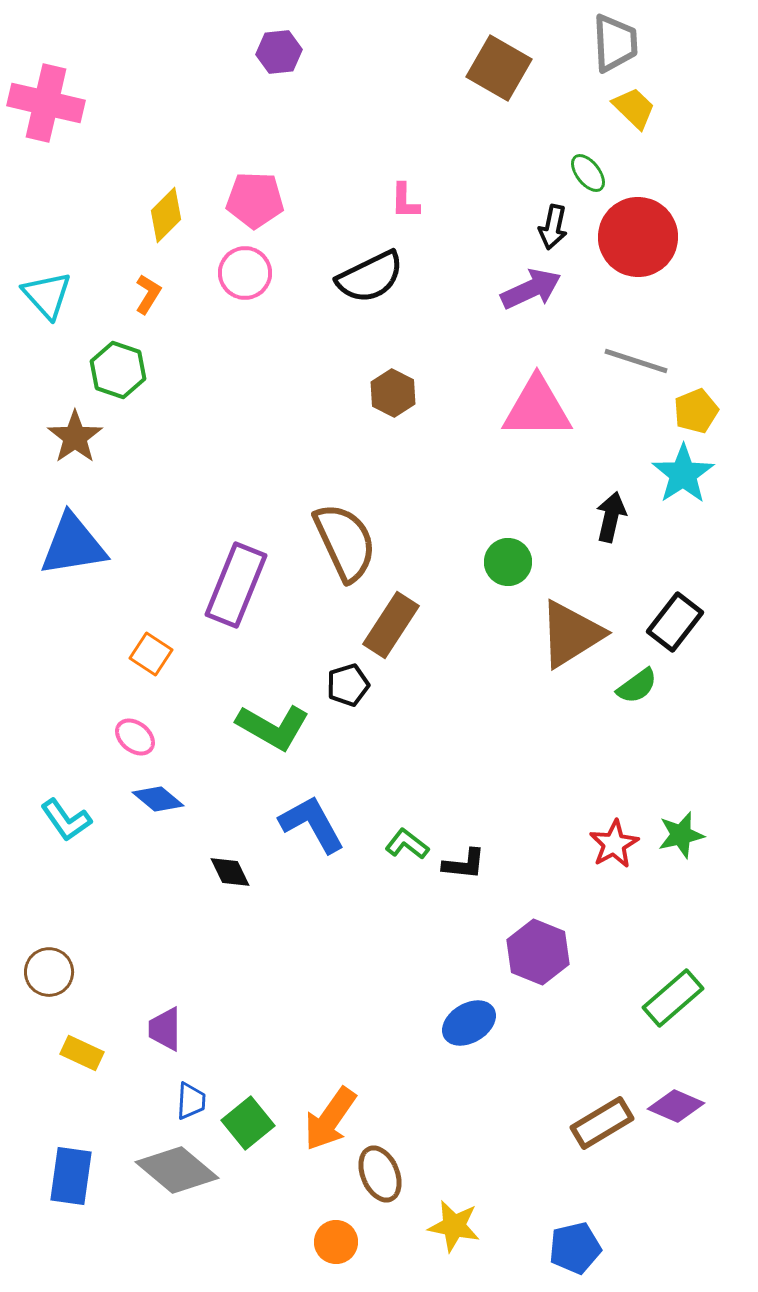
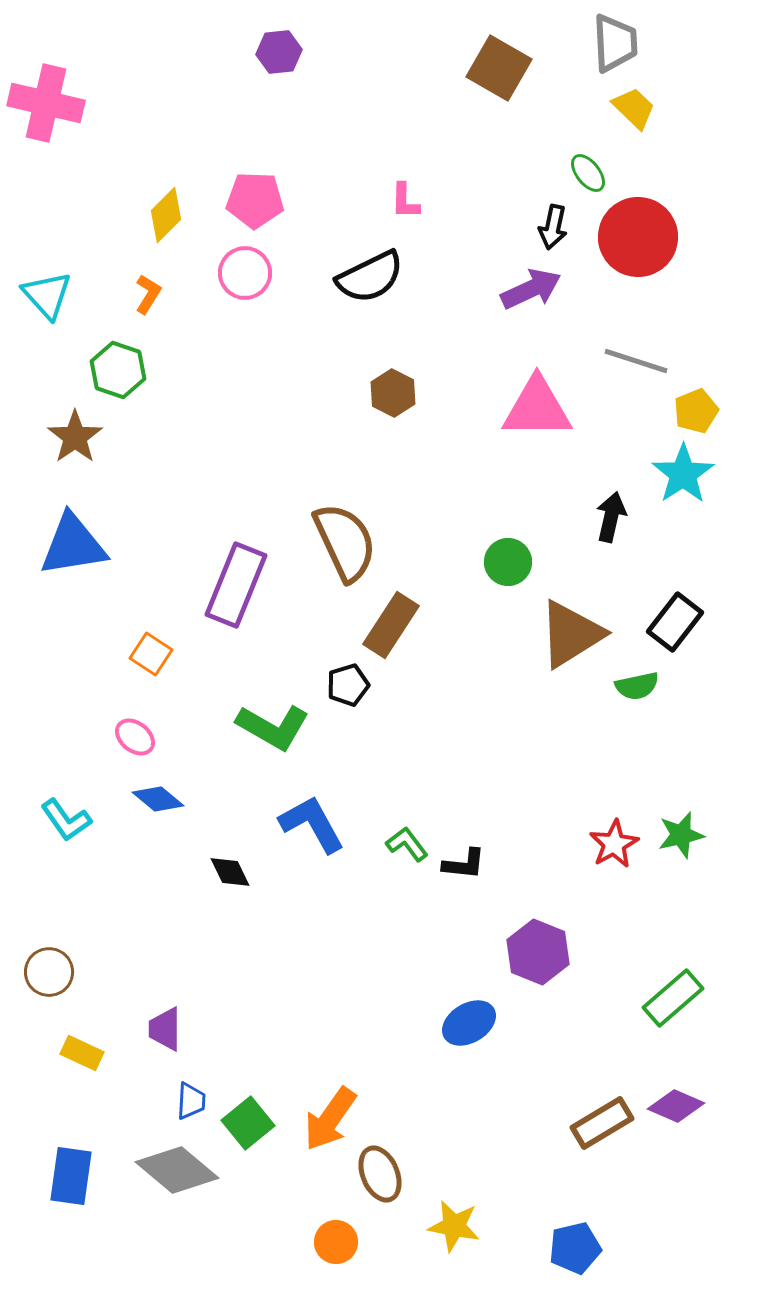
green semicircle at (637, 686): rotated 24 degrees clockwise
green L-shape at (407, 844): rotated 15 degrees clockwise
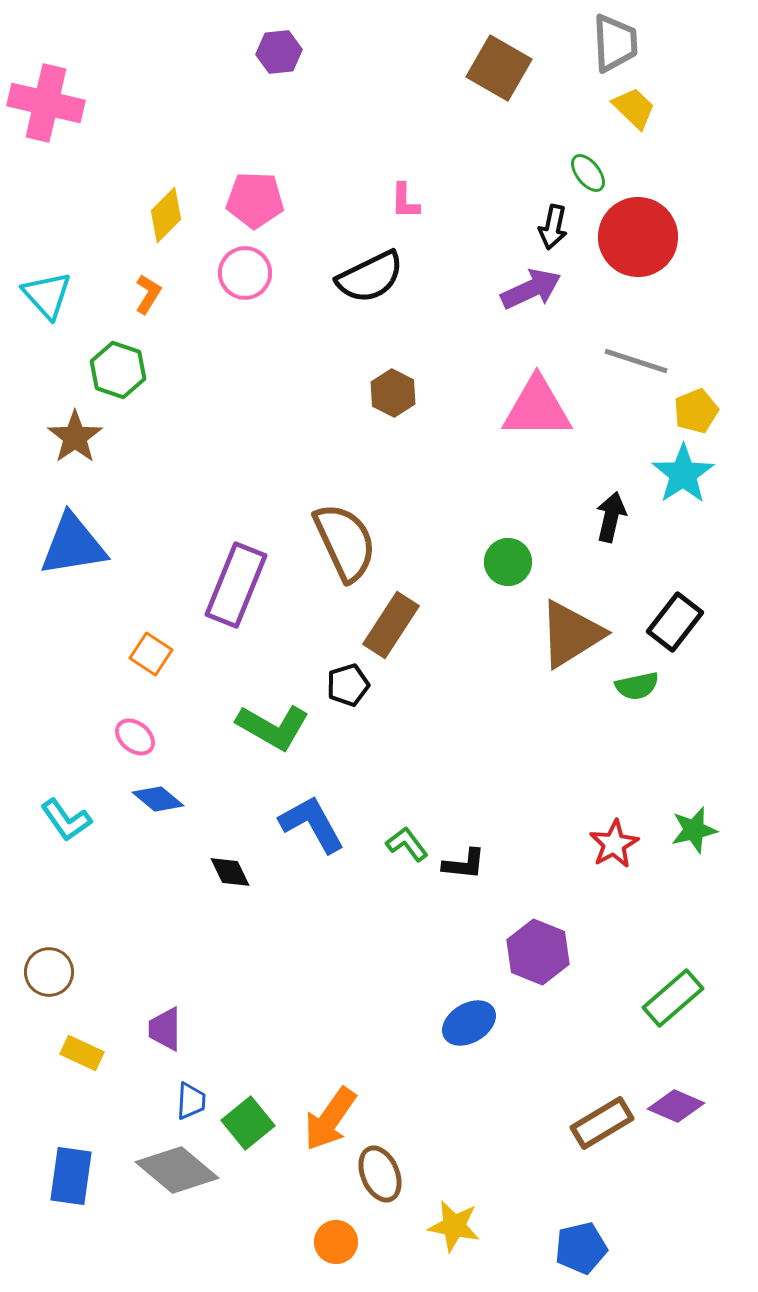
green star at (681, 835): moved 13 px right, 5 px up
blue pentagon at (575, 1248): moved 6 px right
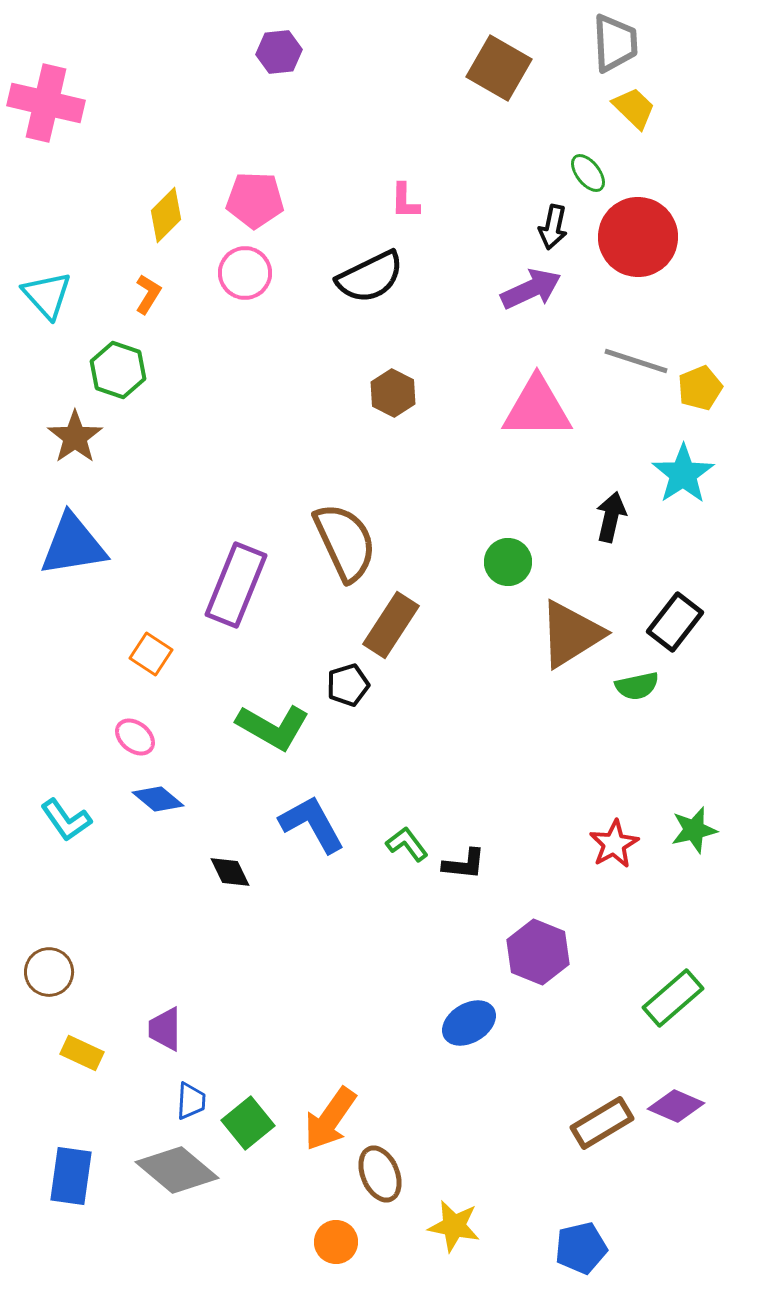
yellow pentagon at (696, 411): moved 4 px right, 23 px up
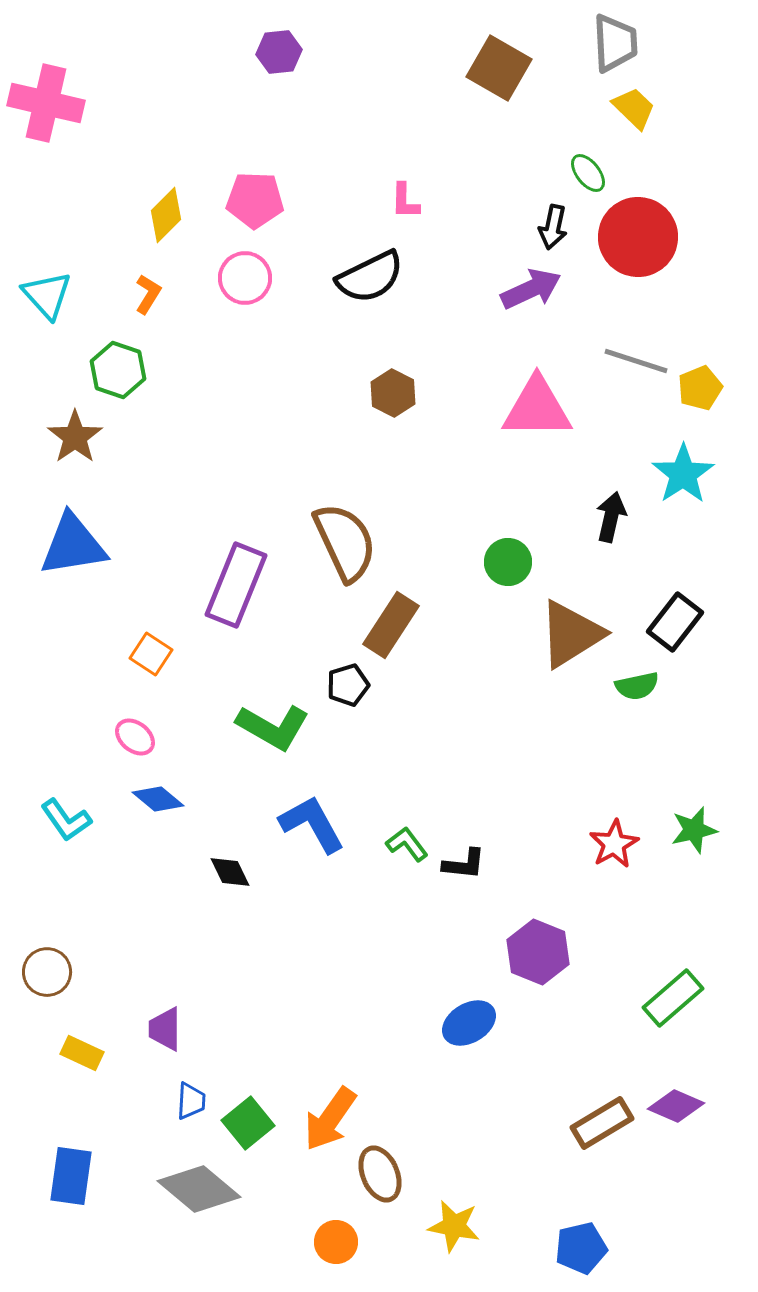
pink circle at (245, 273): moved 5 px down
brown circle at (49, 972): moved 2 px left
gray diamond at (177, 1170): moved 22 px right, 19 px down
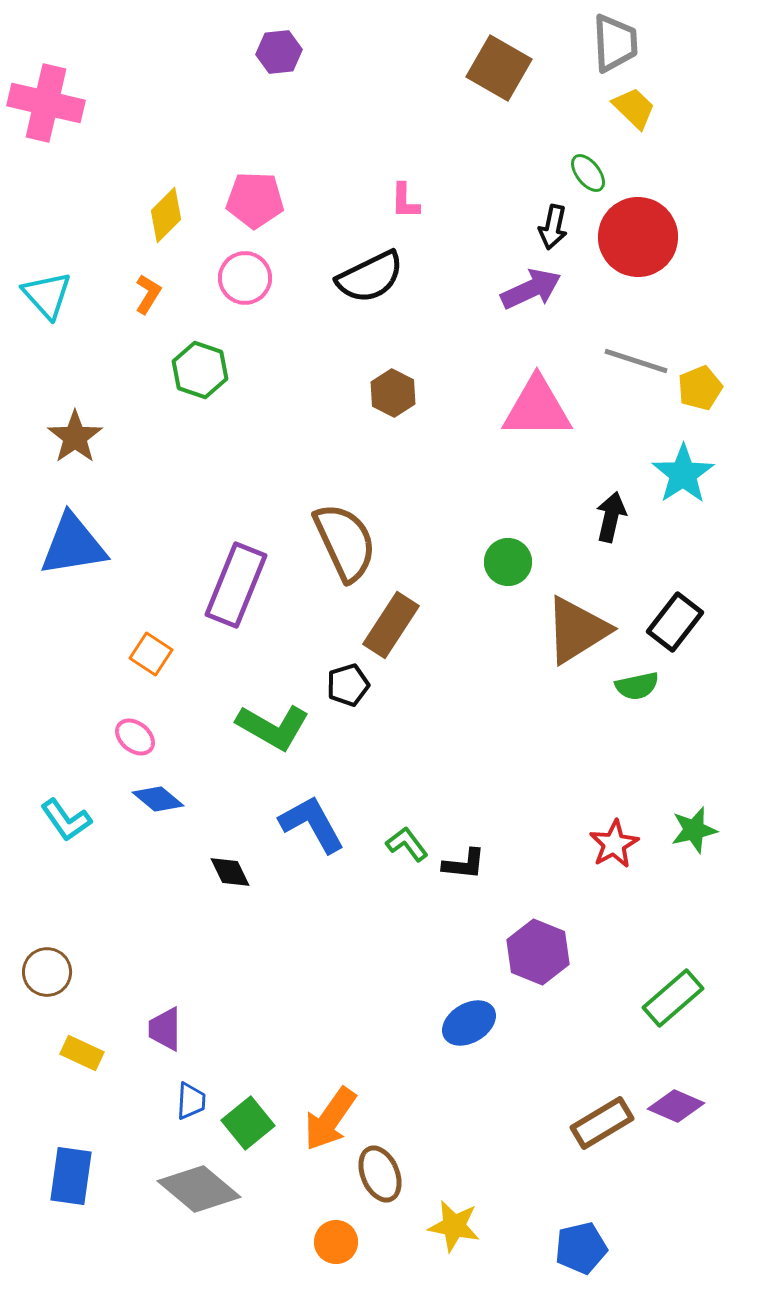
green hexagon at (118, 370): moved 82 px right
brown triangle at (571, 634): moved 6 px right, 4 px up
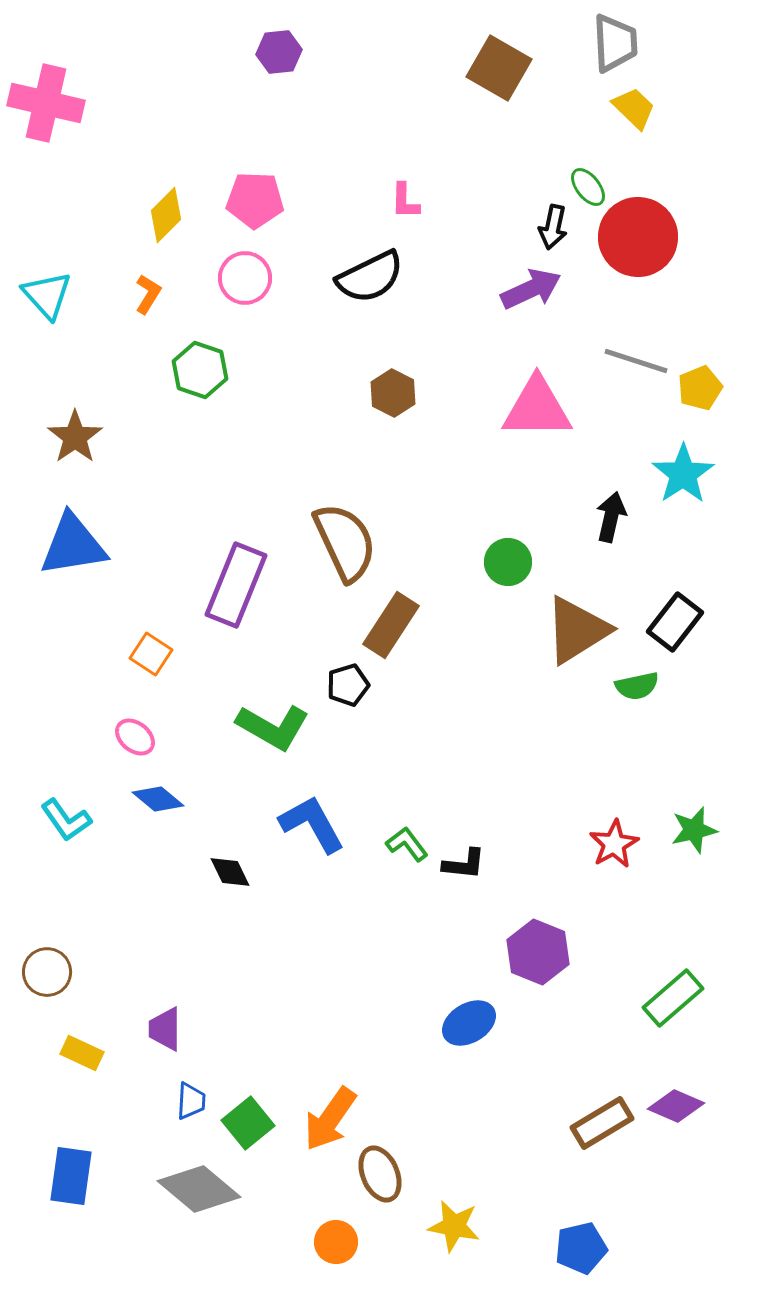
green ellipse at (588, 173): moved 14 px down
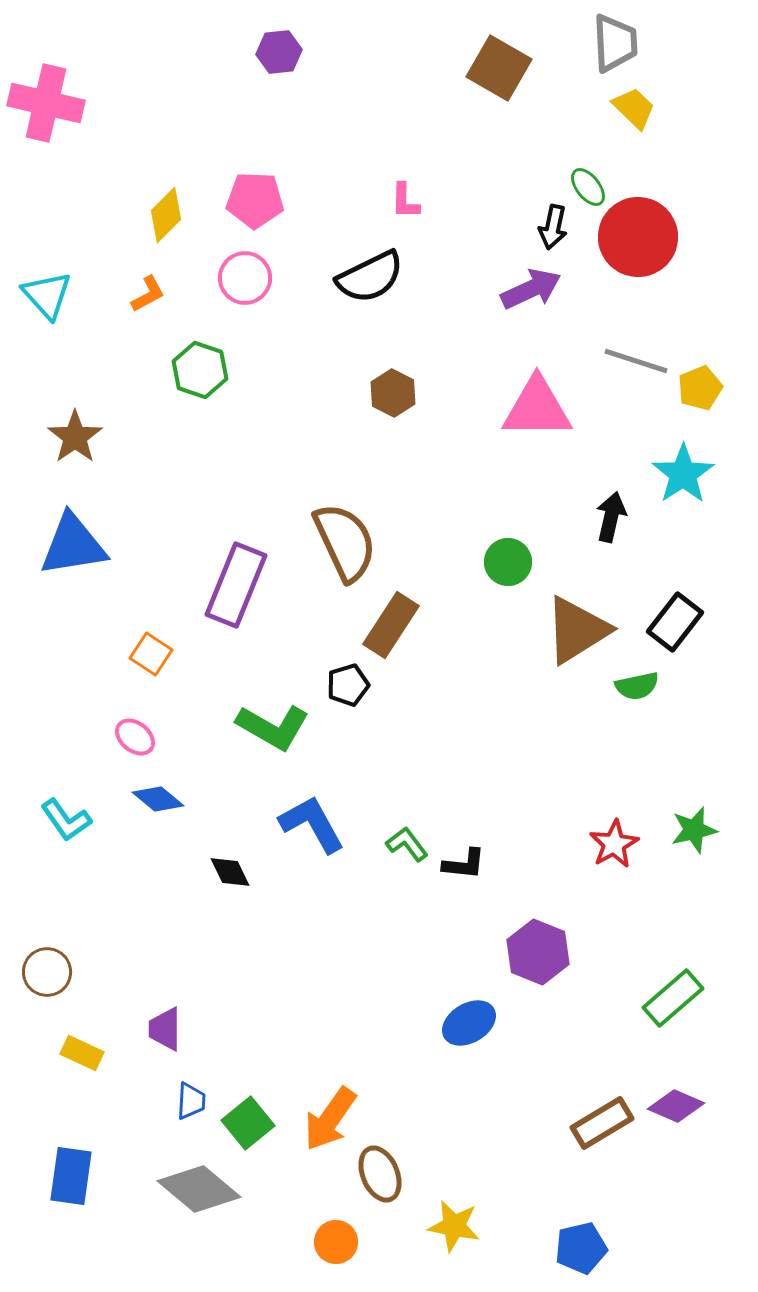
orange L-shape at (148, 294): rotated 30 degrees clockwise
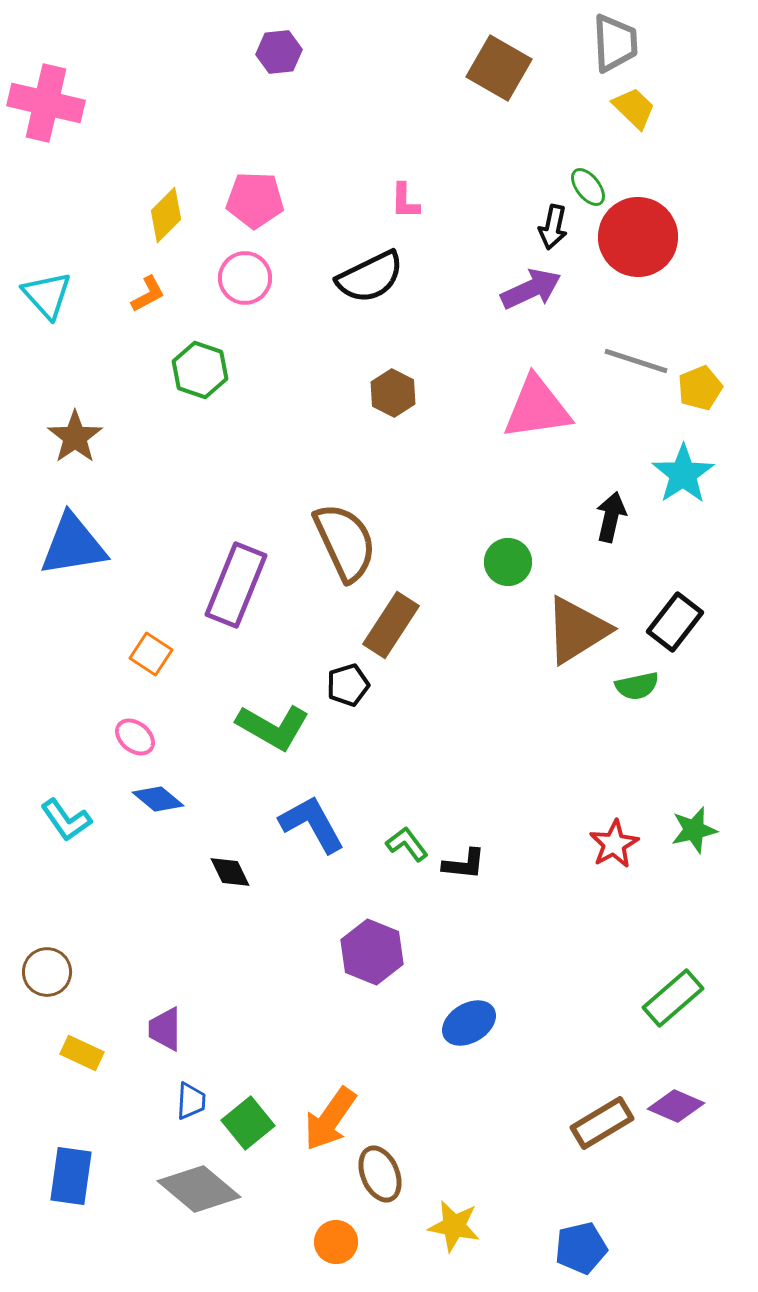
pink triangle at (537, 408): rotated 8 degrees counterclockwise
purple hexagon at (538, 952): moved 166 px left
